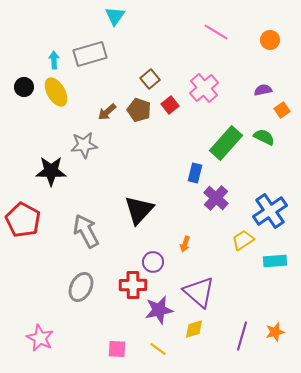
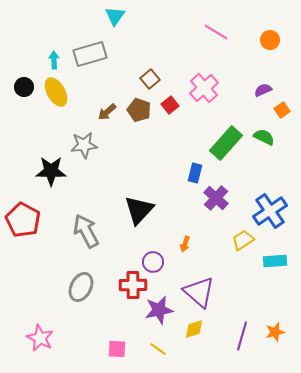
purple semicircle: rotated 12 degrees counterclockwise
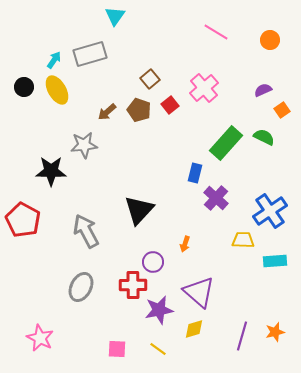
cyan arrow: rotated 36 degrees clockwise
yellow ellipse: moved 1 px right, 2 px up
yellow trapezoid: rotated 35 degrees clockwise
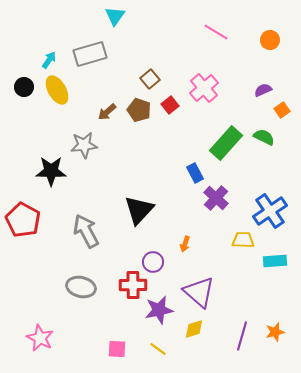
cyan arrow: moved 5 px left
blue rectangle: rotated 42 degrees counterclockwise
gray ellipse: rotated 76 degrees clockwise
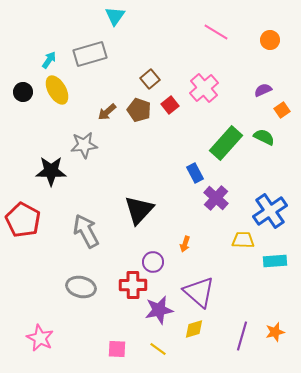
black circle: moved 1 px left, 5 px down
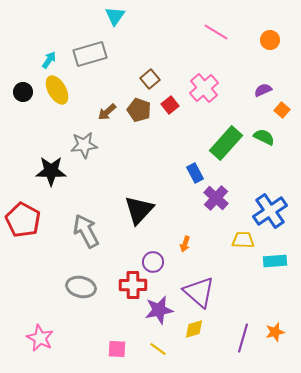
orange square: rotated 14 degrees counterclockwise
purple line: moved 1 px right, 2 px down
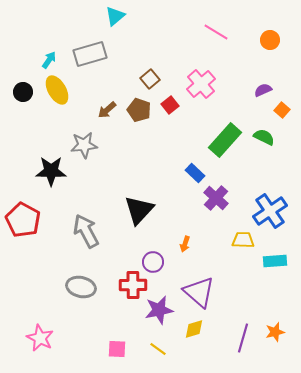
cyan triangle: rotated 15 degrees clockwise
pink cross: moved 3 px left, 4 px up
brown arrow: moved 2 px up
green rectangle: moved 1 px left, 3 px up
blue rectangle: rotated 18 degrees counterclockwise
